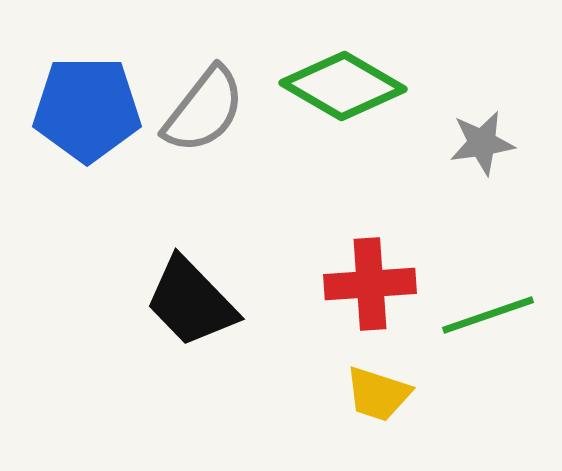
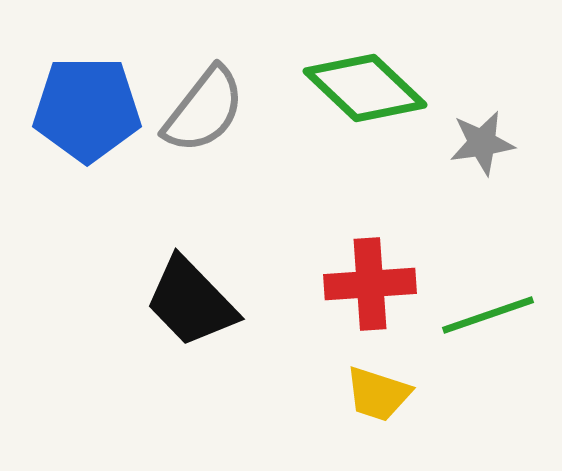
green diamond: moved 22 px right, 2 px down; rotated 13 degrees clockwise
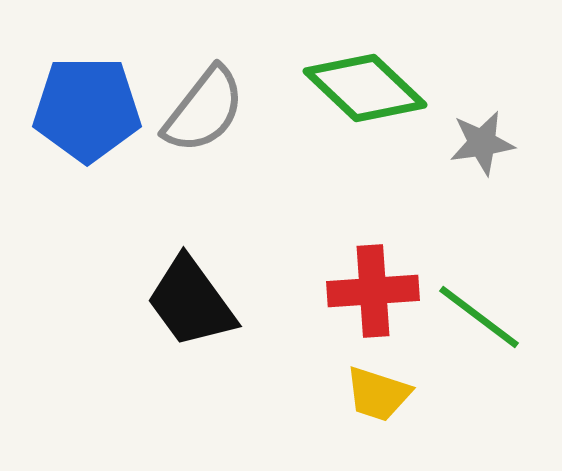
red cross: moved 3 px right, 7 px down
black trapezoid: rotated 8 degrees clockwise
green line: moved 9 px left, 2 px down; rotated 56 degrees clockwise
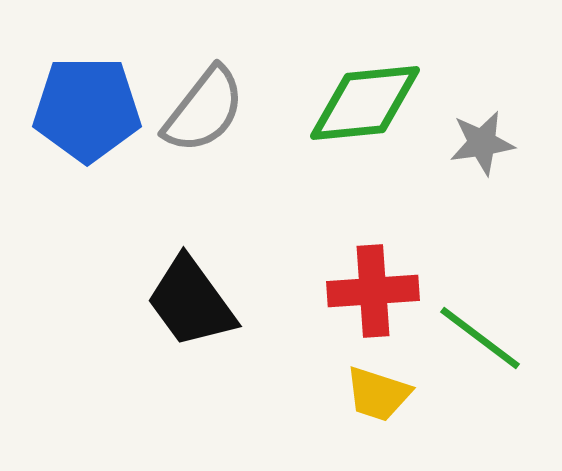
green diamond: moved 15 px down; rotated 49 degrees counterclockwise
green line: moved 1 px right, 21 px down
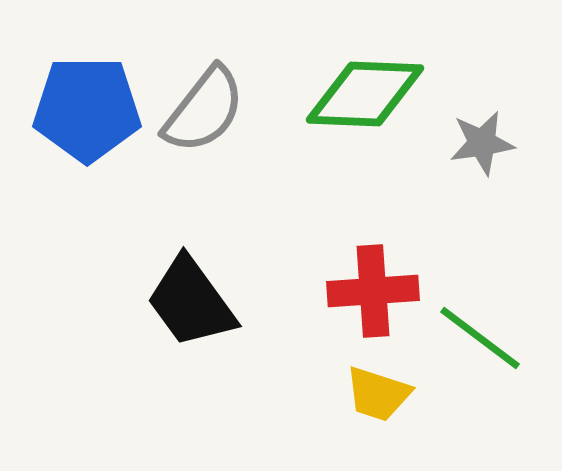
green diamond: moved 9 px up; rotated 8 degrees clockwise
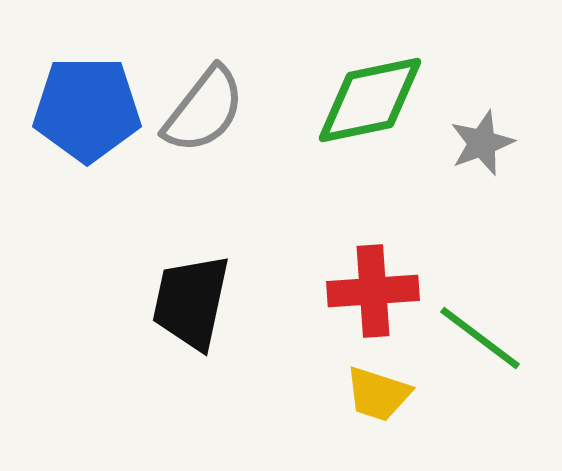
green diamond: moved 5 px right, 6 px down; rotated 14 degrees counterclockwise
gray star: rotated 12 degrees counterclockwise
black trapezoid: rotated 48 degrees clockwise
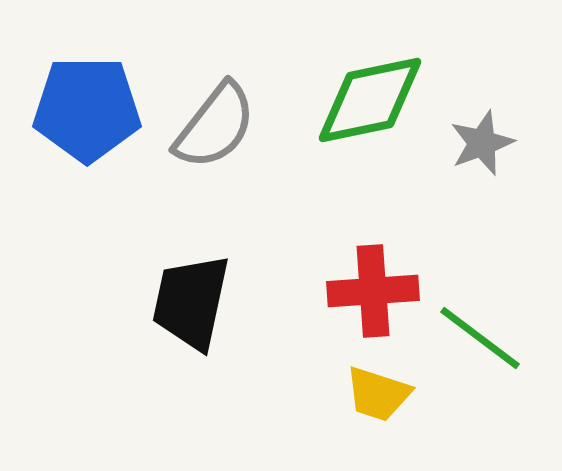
gray semicircle: moved 11 px right, 16 px down
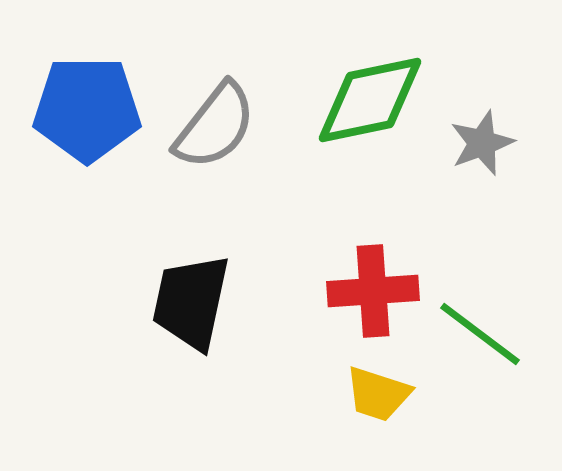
green line: moved 4 px up
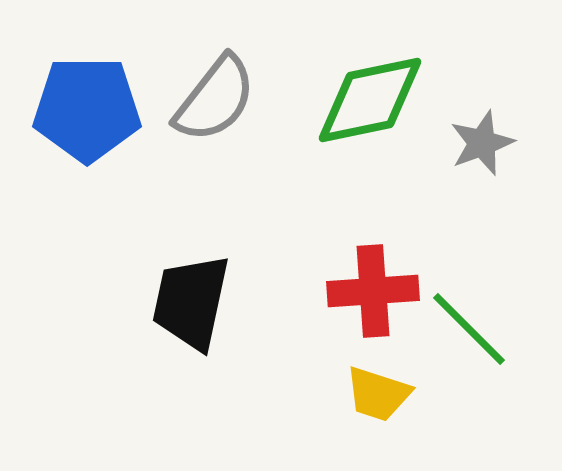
gray semicircle: moved 27 px up
green line: moved 11 px left, 5 px up; rotated 8 degrees clockwise
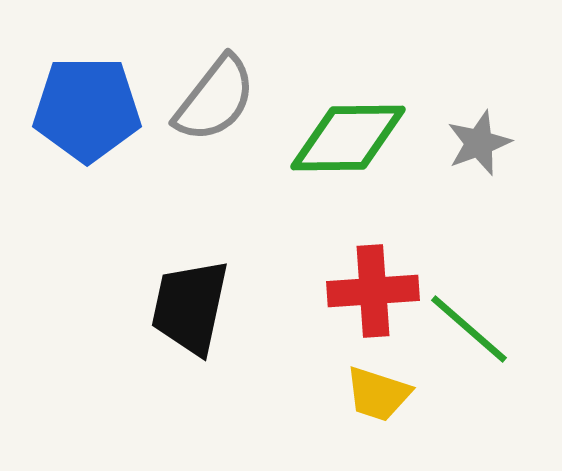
green diamond: moved 22 px left, 38 px down; rotated 11 degrees clockwise
gray star: moved 3 px left
black trapezoid: moved 1 px left, 5 px down
green line: rotated 4 degrees counterclockwise
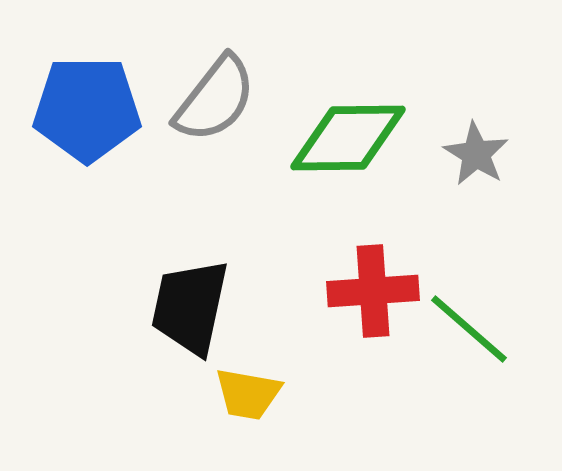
gray star: moved 3 px left, 11 px down; rotated 20 degrees counterclockwise
yellow trapezoid: moved 130 px left; rotated 8 degrees counterclockwise
